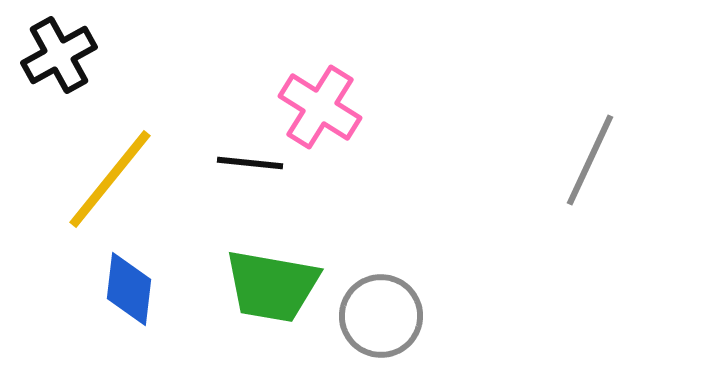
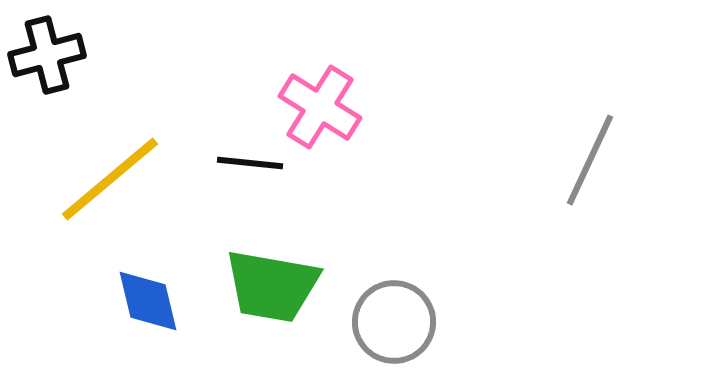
black cross: moved 12 px left; rotated 14 degrees clockwise
yellow line: rotated 11 degrees clockwise
blue diamond: moved 19 px right, 12 px down; rotated 20 degrees counterclockwise
gray circle: moved 13 px right, 6 px down
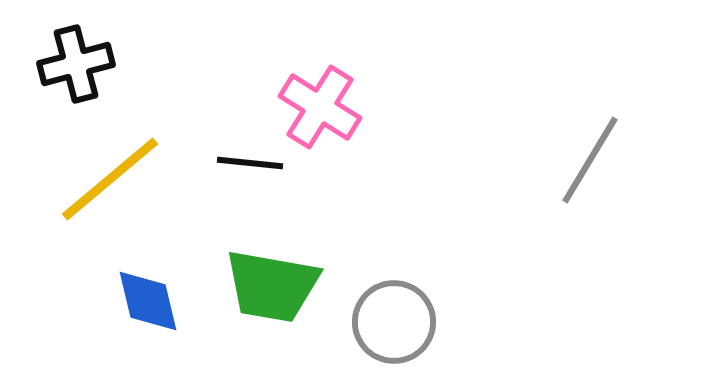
black cross: moved 29 px right, 9 px down
gray line: rotated 6 degrees clockwise
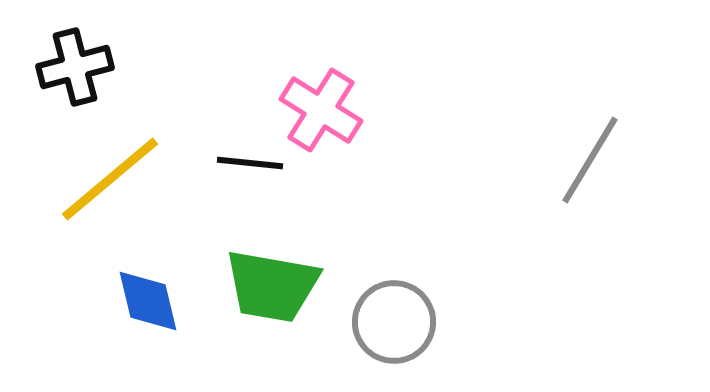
black cross: moved 1 px left, 3 px down
pink cross: moved 1 px right, 3 px down
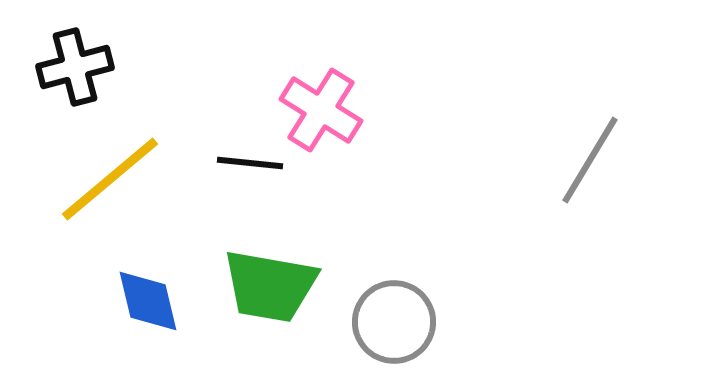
green trapezoid: moved 2 px left
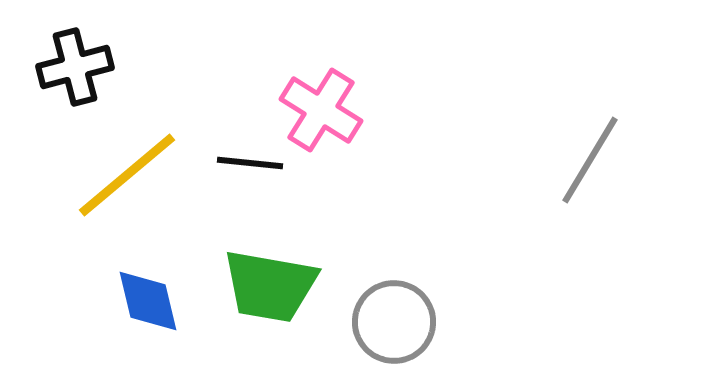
yellow line: moved 17 px right, 4 px up
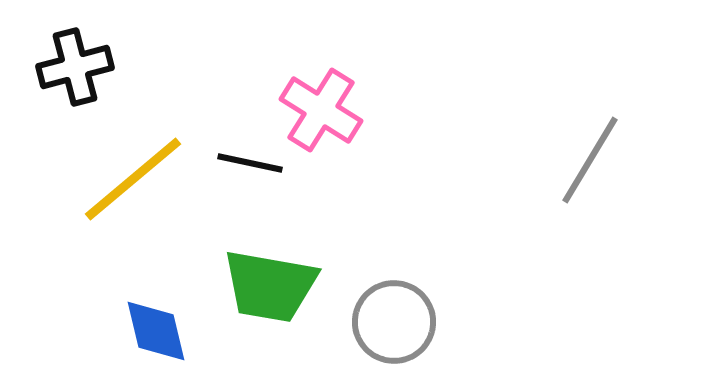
black line: rotated 6 degrees clockwise
yellow line: moved 6 px right, 4 px down
blue diamond: moved 8 px right, 30 px down
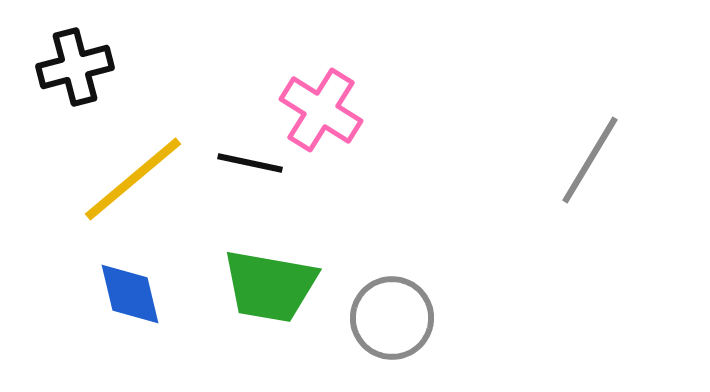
gray circle: moved 2 px left, 4 px up
blue diamond: moved 26 px left, 37 px up
